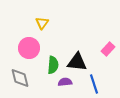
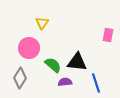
pink rectangle: moved 14 px up; rotated 32 degrees counterclockwise
green semicircle: rotated 54 degrees counterclockwise
gray diamond: rotated 45 degrees clockwise
blue line: moved 2 px right, 1 px up
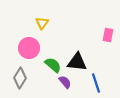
purple semicircle: rotated 56 degrees clockwise
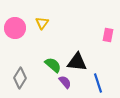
pink circle: moved 14 px left, 20 px up
blue line: moved 2 px right
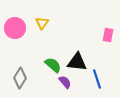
blue line: moved 1 px left, 4 px up
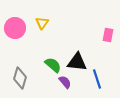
gray diamond: rotated 15 degrees counterclockwise
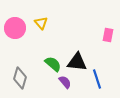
yellow triangle: moved 1 px left; rotated 16 degrees counterclockwise
green semicircle: moved 1 px up
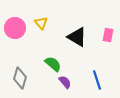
black triangle: moved 25 px up; rotated 25 degrees clockwise
blue line: moved 1 px down
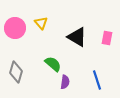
pink rectangle: moved 1 px left, 3 px down
gray diamond: moved 4 px left, 6 px up
purple semicircle: rotated 48 degrees clockwise
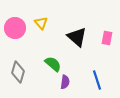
black triangle: rotated 10 degrees clockwise
gray diamond: moved 2 px right
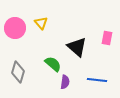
black triangle: moved 10 px down
blue line: rotated 66 degrees counterclockwise
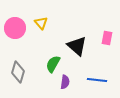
black triangle: moved 1 px up
green semicircle: rotated 102 degrees counterclockwise
